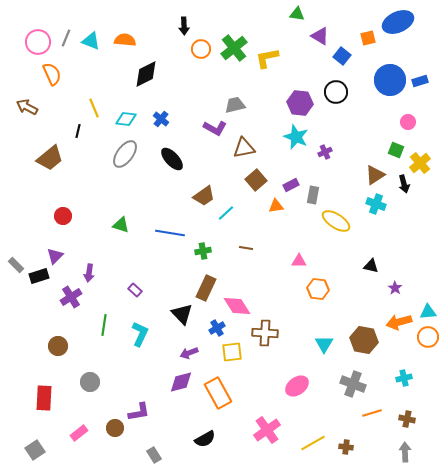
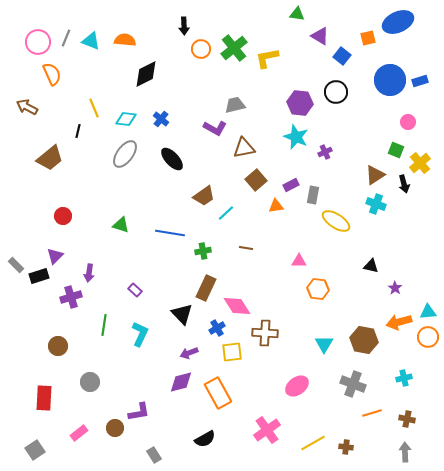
purple cross at (71, 297): rotated 15 degrees clockwise
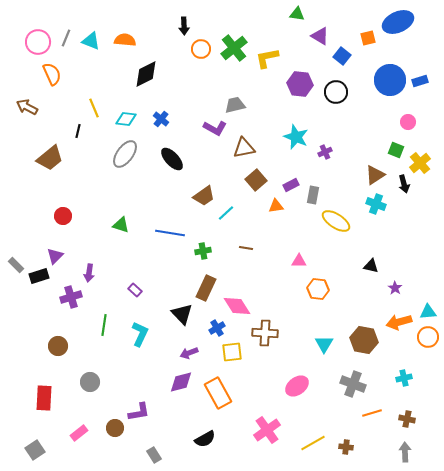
purple hexagon at (300, 103): moved 19 px up
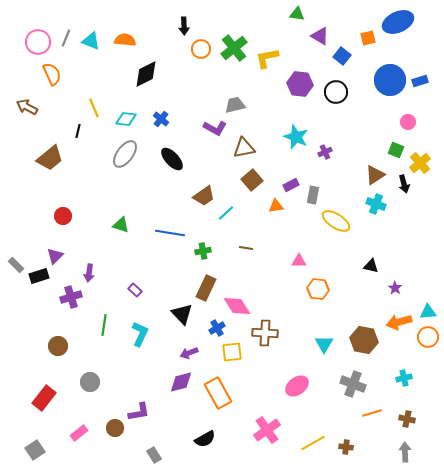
brown square at (256, 180): moved 4 px left
red rectangle at (44, 398): rotated 35 degrees clockwise
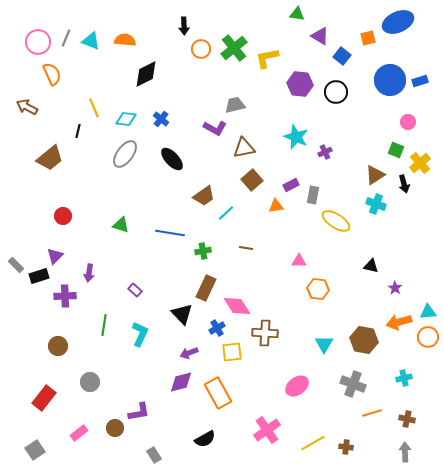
purple cross at (71, 297): moved 6 px left, 1 px up; rotated 15 degrees clockwise
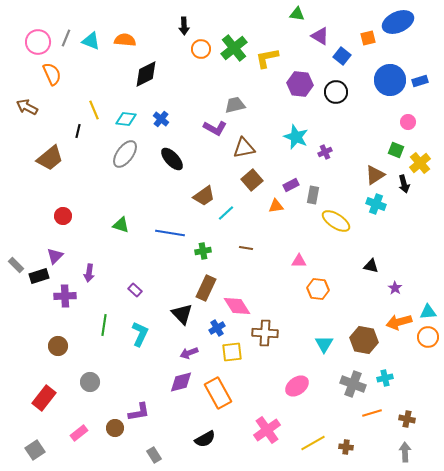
yellow line at (94, 108): moved 2 px down
cyan cross at (404, 378): moved 19 px left
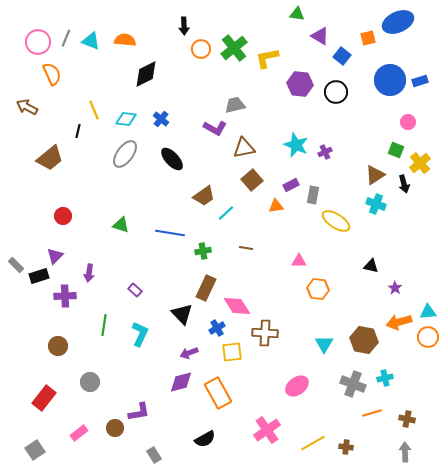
cyan star at (296, 137): moved 8 px down
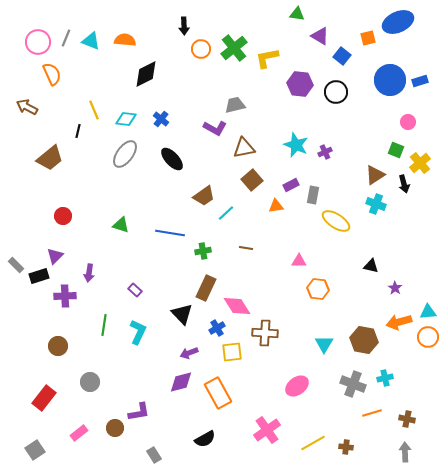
cyan L-shape at (140, 334): moved 2 px left, 2 px up
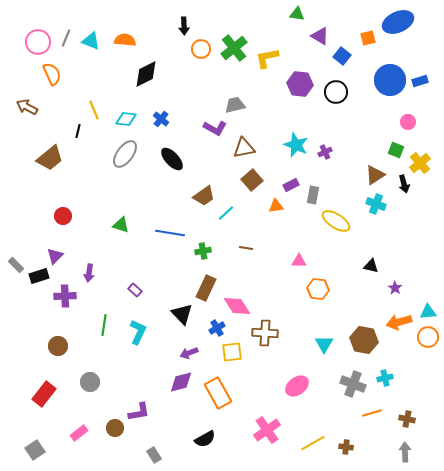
red rectangle at (44, 398): moved 4 px up
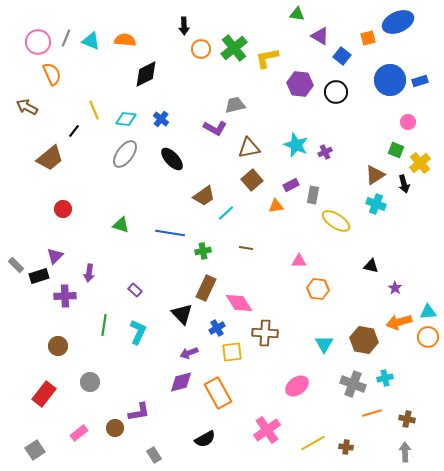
black line at (78, 131): moved 4 px left; rotated 24 degrees clockwise
brown triangle at (244, 148): moved 5 px right
red circle at (63, 216): moved 7 px up
pink diamond at (237, 306): moved 2 px right, 3 px up
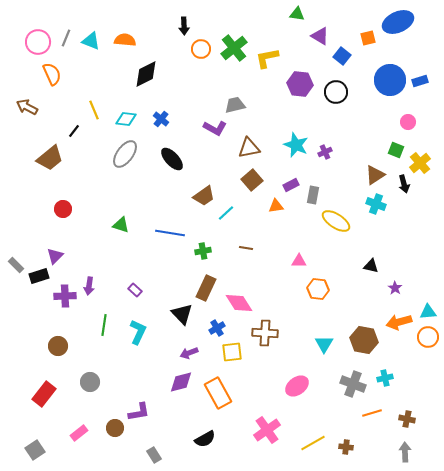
purple arrow at (89, 273): moved 13 px down
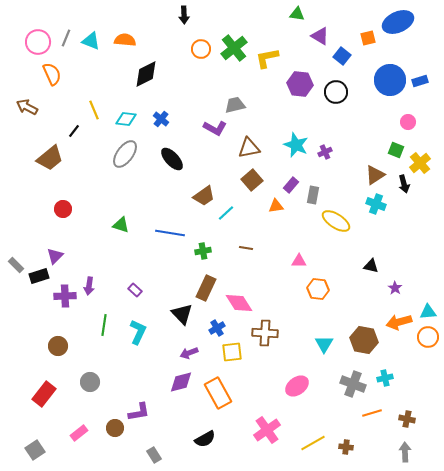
black arrow at (184, 26): moved 11 px up
purple rectangle at (291, 185): rotated 21 degrees counterclockwise
